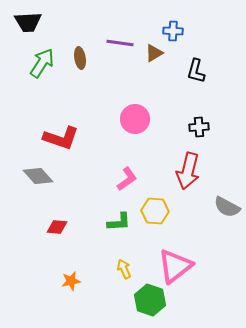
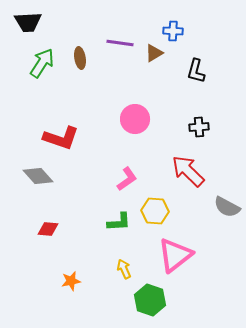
red arrow: rotated 120 degrees clockwise
red diamond: moved 9 px left, 2 px down
pink triangle: moved 11 px up
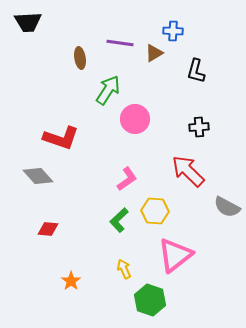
green arrow: moved 66 px right, 27 px down
green L-shape: moved 2 px up; rotated 140 degrees clockwise
orange star: rotated 24 degrees counterclockwise
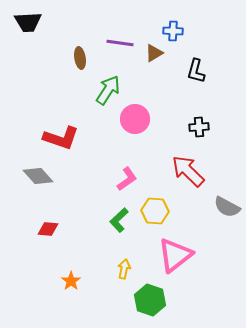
yellow arrow: rotated 36 degrees clockwise
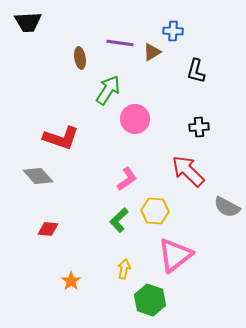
brown triangle: moved 2 px left, 1 px up
